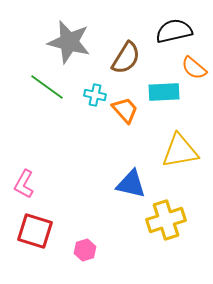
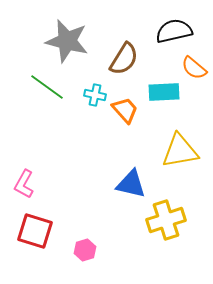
gray star: moved 2 px left, 1 px up
brown semicircle: moved 2 px left, 1 px down
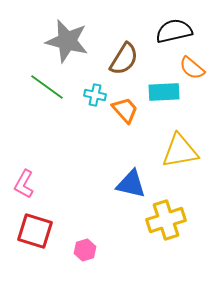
orange semicircle: moved 2 px left
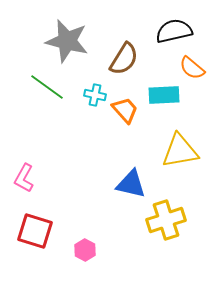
cyan rectangle: moved 3 px down
pink L-shape: moved 6 px up
pink hexagon: rotated 15 degrees counterclockwise
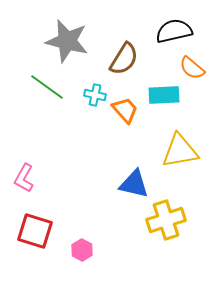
blue triangle: moved 3 px right
pink hexagon: moved 3 px left
